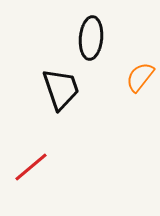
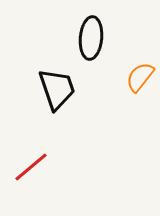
black trapezoid: moved 4 px left
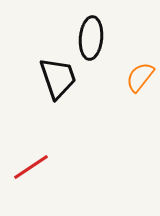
black trapezoid: moved 1 px right, 11 px up
red line: rotated 6 degrees clockwise
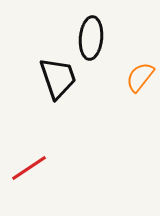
red line: moved 2 px left, 1 px down
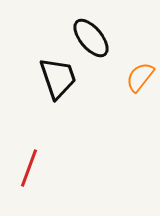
black ellipse: rotated 45 degrees counterclockwise
red line: rotated 36 degrees counterclockwise
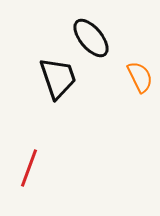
orange semicircle: rotated 116 degrees clockwise
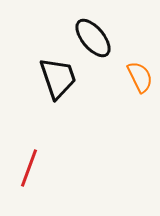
black ellipse: moved 2 px right
